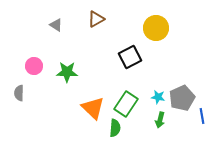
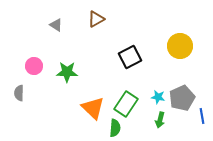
yellow circle: moved 24 px right, 18 px down
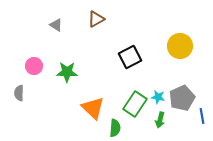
green rectangle: moved 9 px right
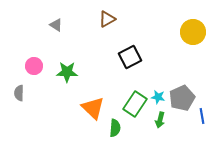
brown triangle: moved 11 px right
yellow circle: moved 13 px right, 14 px up
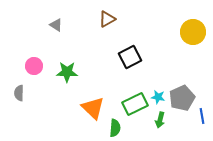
green rectangle: rotated 30 degrees clockwise
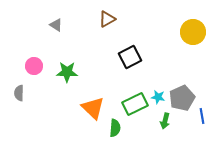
green arrow: moved 5 px right, 1 px down
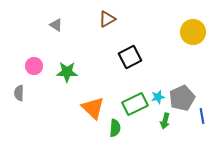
cyan star: rotated 24 degrees counterclockwise
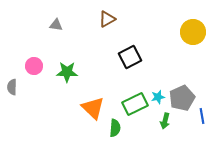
gray triangle: rotated 24 degrees counterclockwise
gray semicircle: moved 7 px left, 6 px up
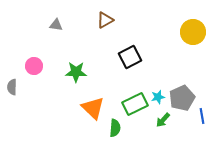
brown triangle: moved 2 px left, 1 px down
green star: moved 9 px right
green arrow: moved 2 px left, 1 px up; rotated 28 degrees clockwise
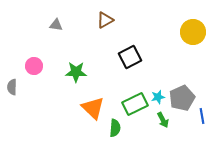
green arrow: rotated 70 degrees counterclockwise
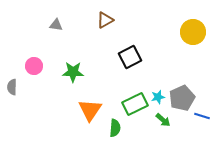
green star: moved 3 px left
orange triangle: moved 3 px left, 2 px down; rotated 20 degrees clockwise
blue line: rotated 63 degrees counterclockwise
green arrow: rotated 21 degrees counterclockwise
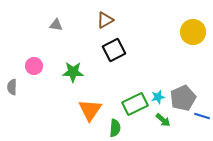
black square: moved 16 px left, 7 px up
gray pentagon: moved 1 px right
